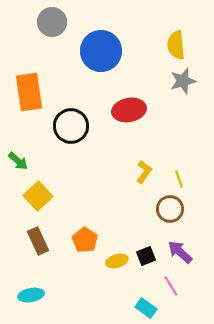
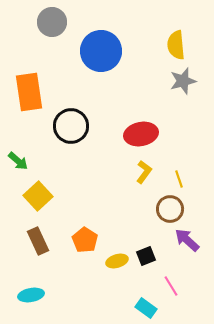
red ellipse: moved 12 px right, 24 px down
purple arrow: moved 7 px right, 12 px up
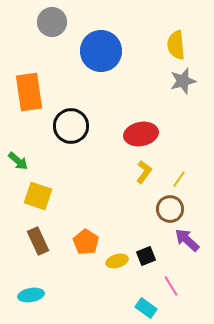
yellow line: rotated 54 degrees clockwise
yellow square: rotated 28 degrees counterclockwise
orange pentagon: moved 1 px right, 2 px down
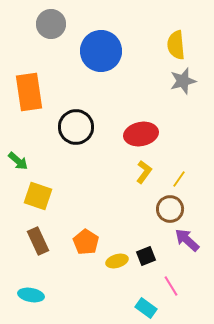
gray circle: moved 1 px left, 2 px down
black circle: moved 5 px right, 1 px down
cyan ellipse: rotated 20 degrees clockwise
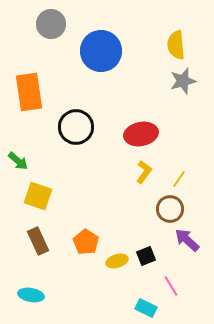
cyan rectangle: rotated 10 degrees counterclockwise
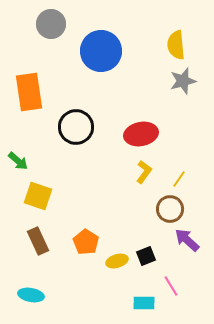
cyan rectangle: moved 2 px left, 5 px up; rotated 25 degrees counterclockwise
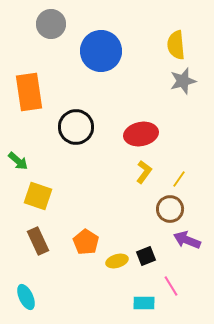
purple arrow: rotated 20 degrees counterclockwise
cyan ellipse: moved 5 px left, 2 px down; rotated 55 degrees clockwise
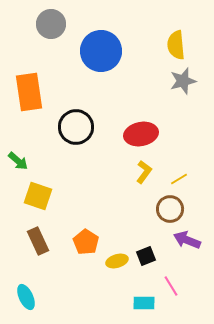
yellow line: rotated 24 degrees clockwise
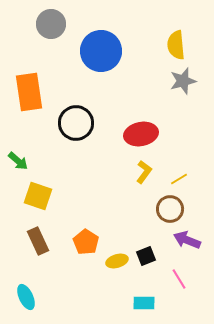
black circle: moved 4 px up
pink line: moved 8 px right, 7 px up
